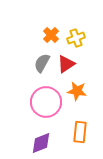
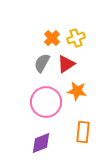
orange cross: moved 1 px right, 3 px down
orange rectangle: moved 3 px right
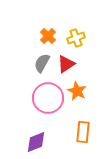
orange cross: moved 4 px left, 2 px up
orange star: rotated 18 degrees clockwise
pink circle: moved 2 px right, 4 px up
purple diamond: moved 5 px left, 1 px up
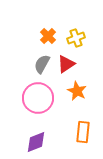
gray semicircle: moved 1 px down
pink circle: moved 10 px left
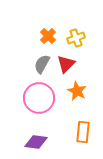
red triangle: rotated 12 degrees counterclockwise
pink circle: moved 1 px right
purple diamond: rotated 30 degrees clockwise
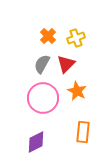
pink circle: moved 4 px right
purple diamond: rotated 35 degrees counterclockwise
